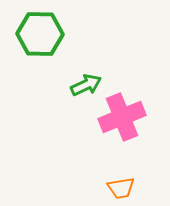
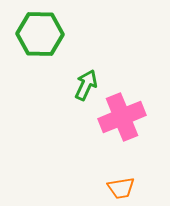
green arrow: rotated 40 degrees counterclockwise
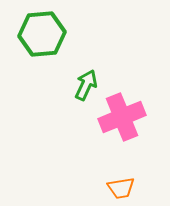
green hexagon: moved 2 px right; rotated 6 degrees counterclockwise
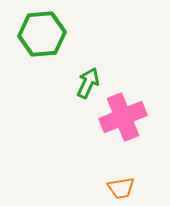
green arrow: moved 2 px right, 2 px up
pink cross: moved 1 px right
